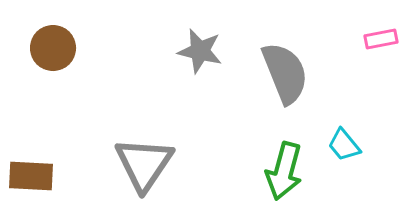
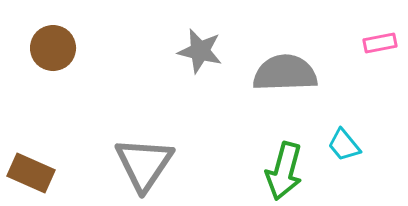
pink rectangle: moved 1 px left, 4 px down
gray semicircle: rotated 70 degrees counterclockwise
brown rectangle: moved 3 px up; rotated 21 degrees clockwise
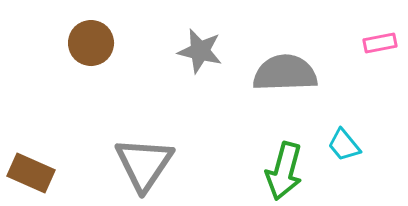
brown circle: moved 38 px right, 5 px up
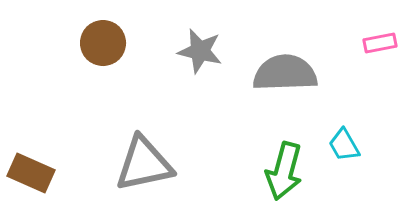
brown circle: moved 12 px right
cyan trapezoid: rotated 9 degrees clockwise
gray triangle: rotated 44 degrees clockwise
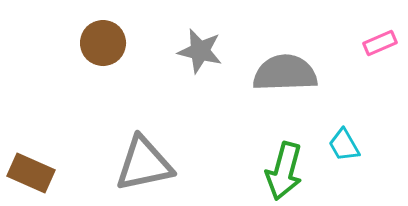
pink rectangle: rotated 12 degrees counterclockwise
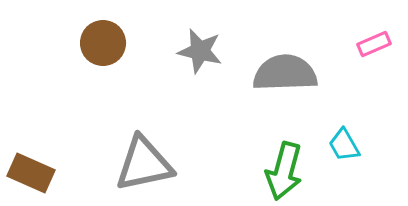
pink rectangle: moved 6 px left, 1 px down
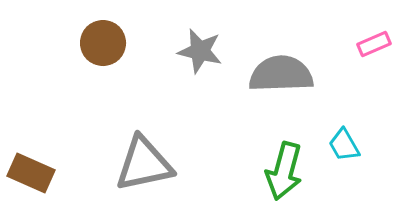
gray semicircle: moved 4 px left, 1 px down
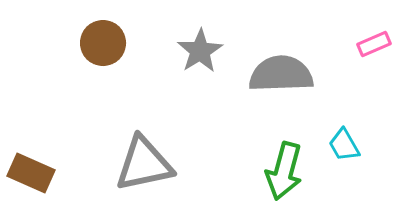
gray star: rotated 27 degrees clockwise
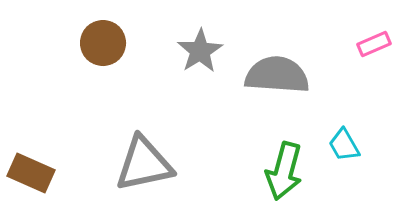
gray semicircle: moved 4 px left, 1 px down; rotated 6 degrees clockwise
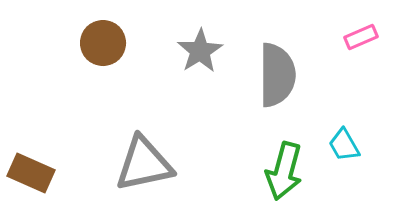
pink rectangle: moved 13 px left, 7 px up
gray semicircle: rotated 86 degrees clockwise
